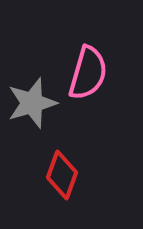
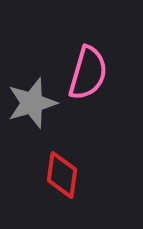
red diamond: rotated 12 degrees counterclockwise
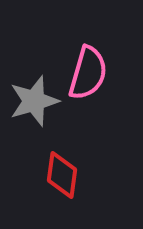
gray star: moved 2 px right, 2 px up
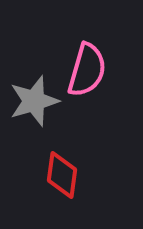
pink semicircle: moved 1 px left, 3 px up
